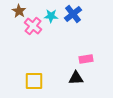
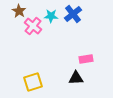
yellow square: moved 1 px left, 1 px down; rotated 18 degrees counterclockwise
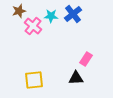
brown star: rotated 24 degrees clockwise
pink rectangle: rotated 48 degrees counterclockwise
yellow square: moved 1 px right, 2 px up; rotated 12 degrees clockwise
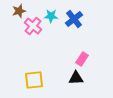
blue cross: moved 1 px right, 5 px down
pink rectangle: moved 4 px left
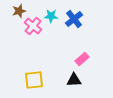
pink rectangle: rotated 16 degrees clockwise
black triangle: moved 2 px left, 2 px down
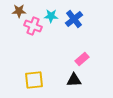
brown star: rotated 16 degrees clockwise
pink cross: rotated 18 degrees counterclockwise
